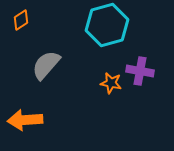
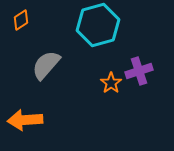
cyan hexagon: moved 9 px left
purple cross: moved 1 px left; rotated 28 degrees counterclockwise
orange star: rotated 25 degrees clockwise
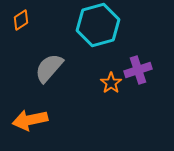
gray semicircle: moved 3 px right, 3 px down
purple cross: moved 1 px left, 1 px up
orange arrow: moved 5 px right; rotated 8 degrees counterclockwise
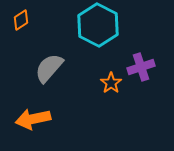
cyan hexagon: rotated 18 degrees counterclockwise
purple cross: moved 3 px right, 3 px up
orange arrow: moved 3 px right, 1 px up
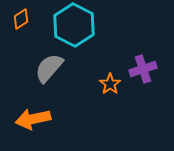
orange diamond: moved 1 px up
cyan hexagon: moved 24 px left
purple cross: moved 2 px right, 2 px down
orange star: moved 1 px left, 1 px down
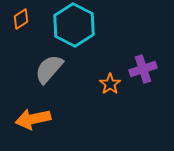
gray semicircle: moved 1 px down
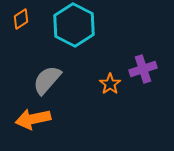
gray semicircle: moved 2 px left, 11 px down
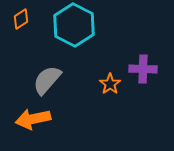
purple cross: rotated 20 degrees clockwise
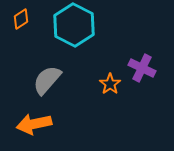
purple cross: moved 1 px left, 1 px up; rotated 24 degrees clockwise
orange arrow: moved 1 px right, 5 px down
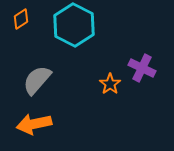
gray semicircle: moved 10 px left
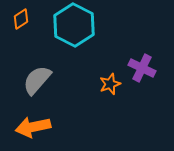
orange star: rotated 15 degrees clockwise
orange arrow: moved 1 px left, 3 px down
